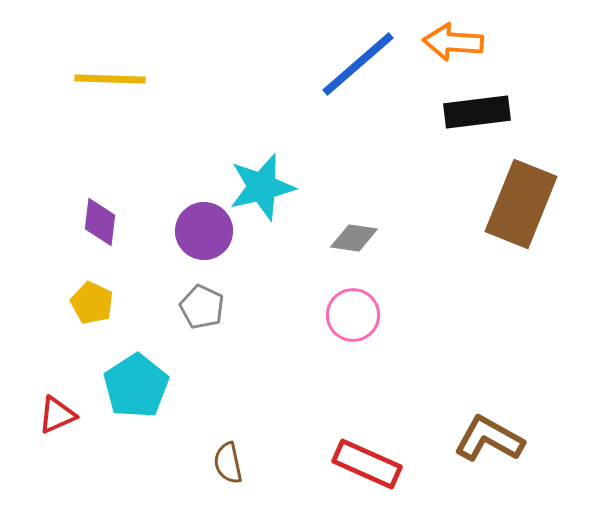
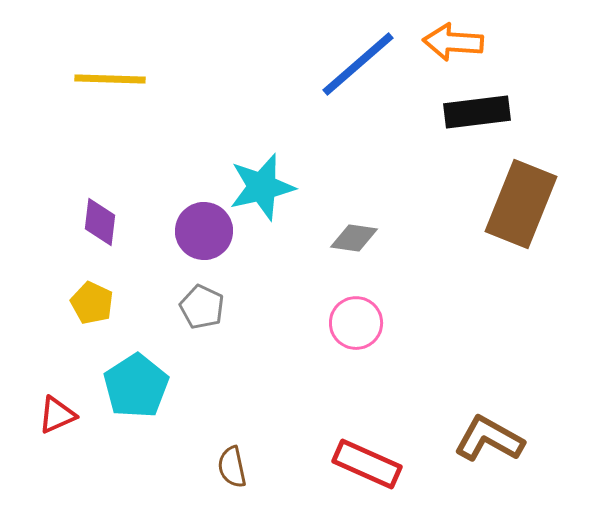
pink circle: moved 3 px right, 8 px down
brown semicircle: moved 4 px right, 4 px down
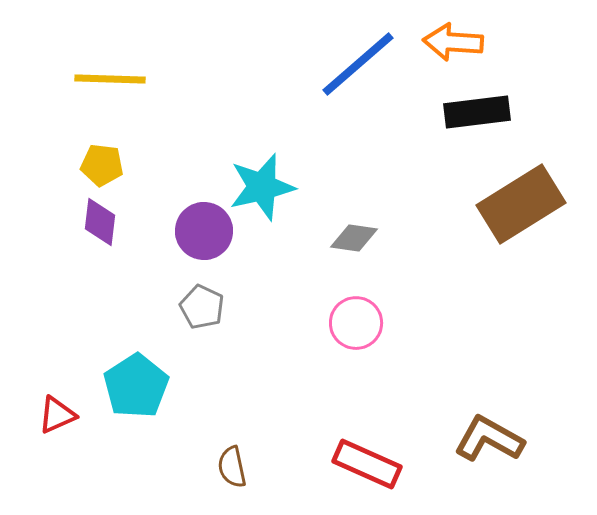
brown rectangle: rotated 36 degrees clockwise
yellow pentagon: moved 10 px right, 138 px up; rotated 18 degrees counterclockwise
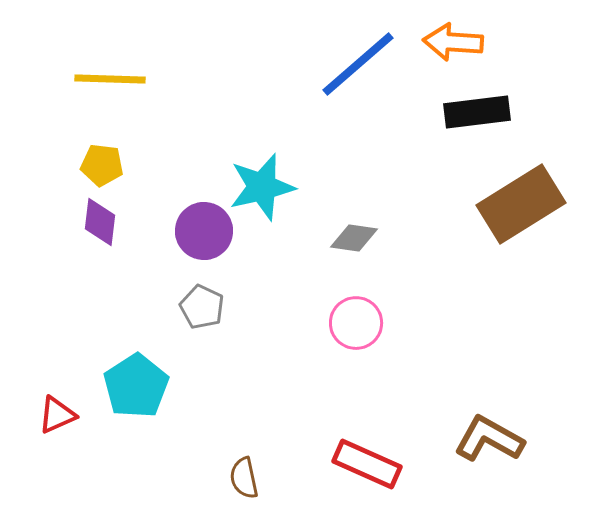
brown semicircle: moved 12 px right, 11 px down
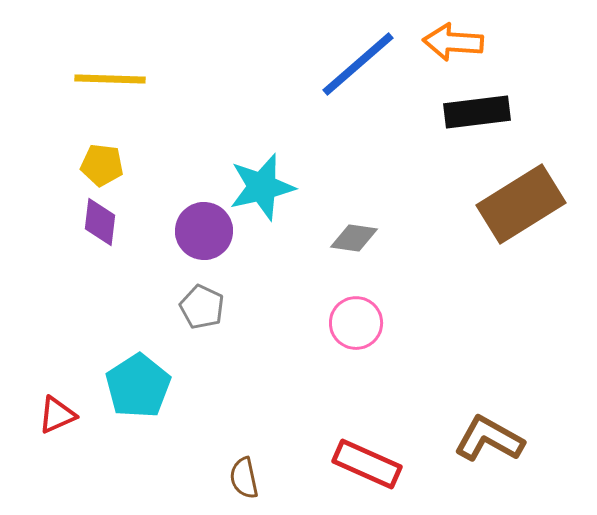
cyan pentagon: moved 2 px right
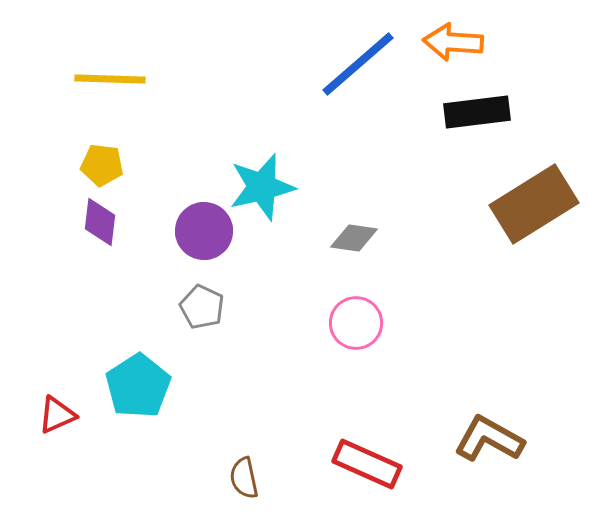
brown rectangle: moved 13 px right
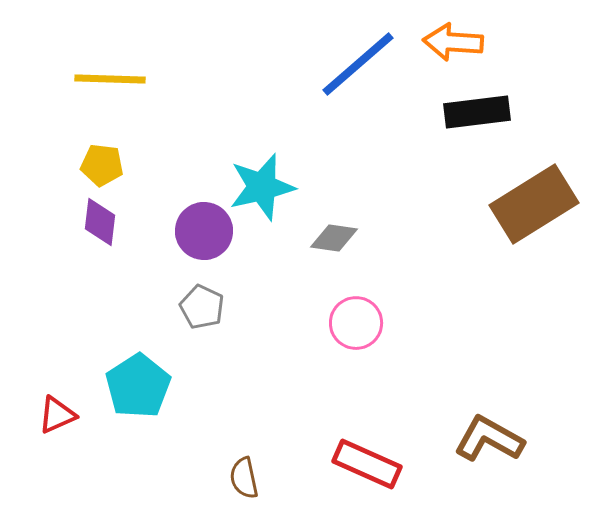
gray diamond: moved 20 px left
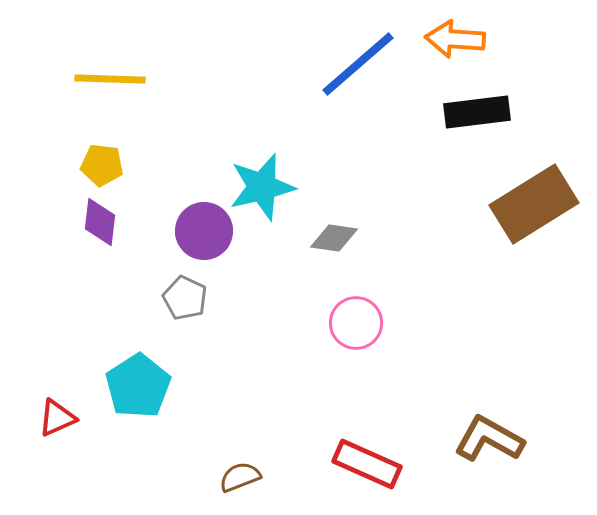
orange arrow: moved 2 px right, 3 px up
gray pentagon: moved 17 px left, 9 px up
red triangle: moved 3 px down
brown semicircle: moved 4 px left, 1 px up; rotated 81 degrees clockwise
